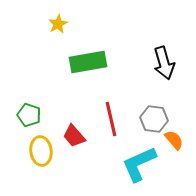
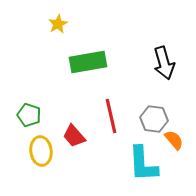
red line: moved 3 px up
cyan L-shape: moved 4 px right; rotated 69 degrees counterclockwise
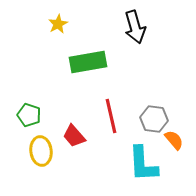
black arrow: moved 29 px left, 36 px up
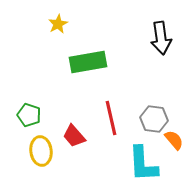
black arrow: moved 26 px right, 11 px down; rotated 8 degrees clockwise
red line: moved 2 px down
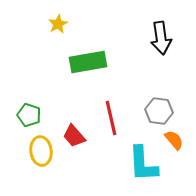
gray hexagon: moved 5 px right, 8 px up
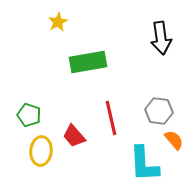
yellow star: moved 2 px up
yellow ellipse: rotated 12 degrees clockwise
cyan L-shape: moved 1 px right
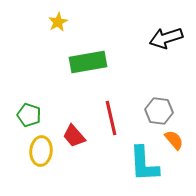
black arrow: moved 5 px right; rotated 80 degrees clockwise
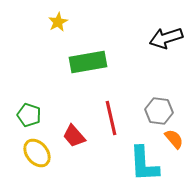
orange semicircle: moved 1 px up
yellow ellipse: moved 4 px left, 2 px down; rotated 44 degrees counterclockwise
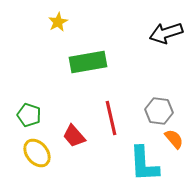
black arrow: moved 5 px up
